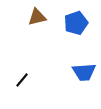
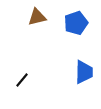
blue trapezoid: rotated 85 degrees counterclockwise
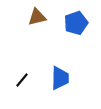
blue trapezoid: moved 24 px left, 6 px down
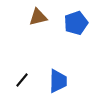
brown triangle: moved 1 px right
blue trapezoid: moved 2 px left, 3 px down
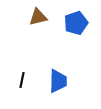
black line: rotated 28 degrees counterclockwise
